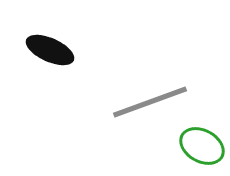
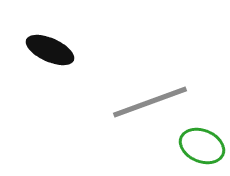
green ellipse: rotated 6 degrees counterclockwise
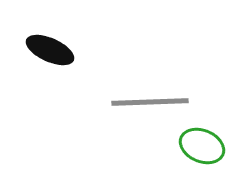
gray line: rotated 18 degrees clockwise
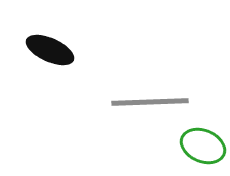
green ellipse: moved 1 px right
